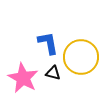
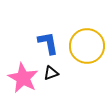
yellow circle: moved 6 px right, 11 px up
black triangle: moved 2 px left; rotated 35 degrees counterclockwise
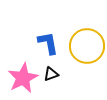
black triangle: moved 1 px down
pink star: rotated 16 degrees clockwise
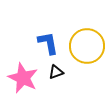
black triangle: moved 5 px right, 2 px up
pink star: rotated 20 degrees counterclockwise
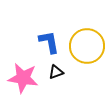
blue L-shape: moved 1 px right, 1 px up
pink star: rotated 16 degrees counterclockwise
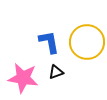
yellow circle: moved 4 px up
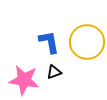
black triangle: moved 2 px left
pink star: moved 1 px right, 2 px down
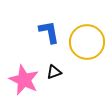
blue L-shape: moved 10 px up
pink star: rotated 16 degrees clockwise
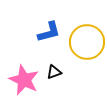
blue L-shape: rotated 85 degrees clockwise
